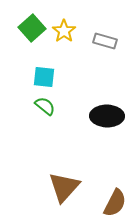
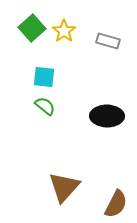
gray rectangle: moved 3 px right
brown semicircle: moved 1 px right, 1 px down
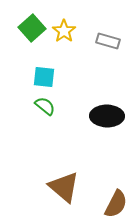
brown triangle: rotated 32 degrees counterclockwise
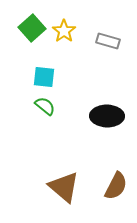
brown semicircle: moved 18 px up
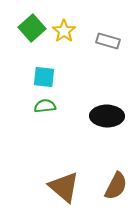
green semicircle: rotated 45 degrees counterclockwise
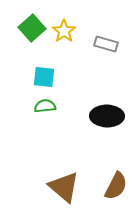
gray rectangle: moved 2 px left, 3 px down
